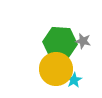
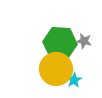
gray star: moved 1 px right
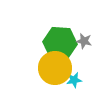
yellow circle: moved 1 px left, 1 px up
cyan star: rotated 21 degrees clockwise
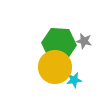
green hexagon: moved 1 px left, 1 px down
yellow circle: moved 1 px up
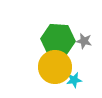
green hexagon: moved 1 px left, 4 px up
